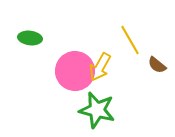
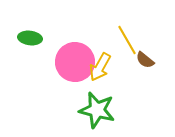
yellow line: moved 3 px left
brown semicircle: moved 12 px left, 5 px up
pink circle: moved 9 px up
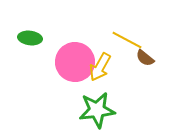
yellow line: rotated 32 degrees counterclockwise
brown semicircle: moved 2 px up
green star: rotated 21 degrees counterclockwise
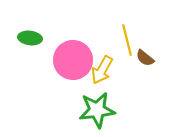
yellow line: rotated 48 degrees clockwise
pink circle: moved 2 px left, 2 px up
yellow arrow: moved 2 px right, 3 px down
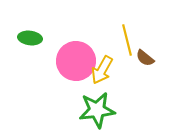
pink circle: moved 3 px right, 1 px down
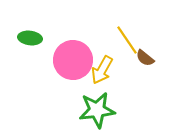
yellow line: rotated 20 degrees counterclockwise
pink circle: moved 3 px left, 1 px up
